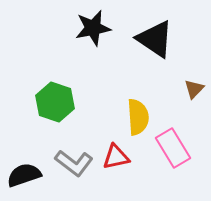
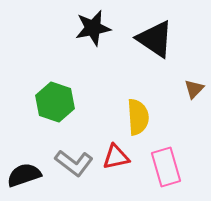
pink rectangle: moved 7 px left, 19 px down; rotated 15 degrees clockwise
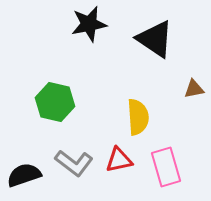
black star: moved 4 px left, 4 px up
brown triangle: rotated 35 degrees clockwise
green hexagon: rotated 6 degrees counterclockwise
red triangle: moved 3 px right, 3 px down
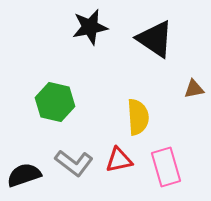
black star: moved 1 px right, 3 px down
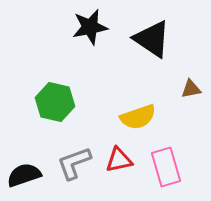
black triangle: moved 3 px left
brown triangle: moved 3 px left
yellow semicircle: rotated 75 degrees clockwise
gray L-shape: rotated 123 degrees clockwise
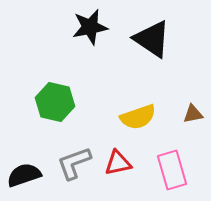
brown triangle: moved 2 px right, 25 px down
red triangle: moved 1 px left, 3 px down
pink rectangle: moved 6 px right, 3 px down
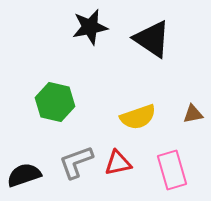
gray L-shape: moved 2 px right, 1 px up
